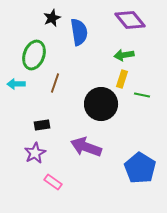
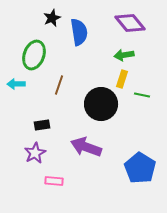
purple diamond: moved 3 px down
brown line: moved 4 px right, 2 px down
pink rectangle: moved 1 px right, 1 px up; rotated 30 degrees counterclockwise
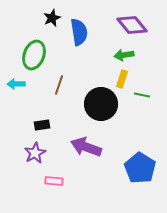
purple diamond: moved 2 px right, 2 px down
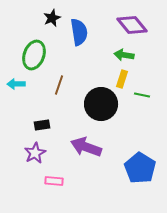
green arrow: rotated 18 degrees clockwise
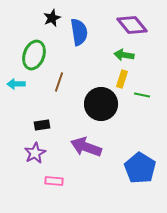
brown line: moved 3 px up
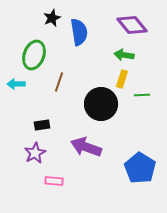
green line: rotated 14 degrees counterclockwise
